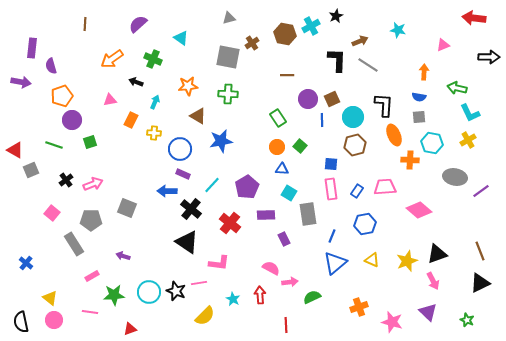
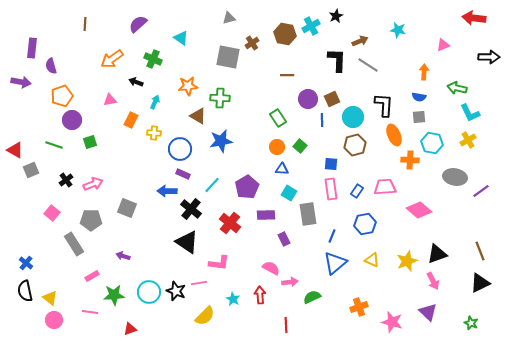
green cross at (228, 94): moved 8 px left, 4 px down
green star at (467, 320): moved 4 px right, 3 px down
black semicircle at (21, 322): moved 4 px right, 31 px up
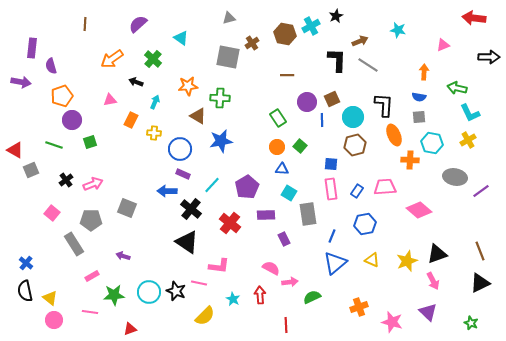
green cross at (153, 59): rotated 18 degrees clockwise
purple circle at (308, 99): moved 1 px left, 3 px down
pink L-shape at (219, 263): moved 3 px down
pink line at (199, 283): rotated 21 degrees clockwise
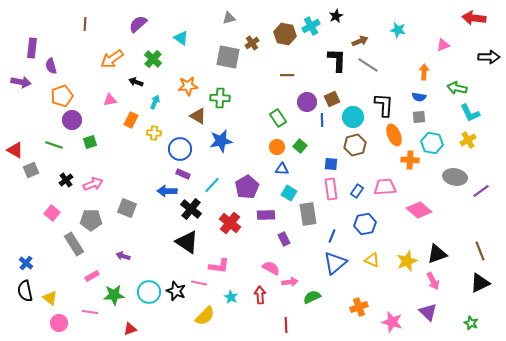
cyan star at (233, 299): moved 2 px left, 2 px up
pink circle at (54, 320): moved 5 px right, 3 px down
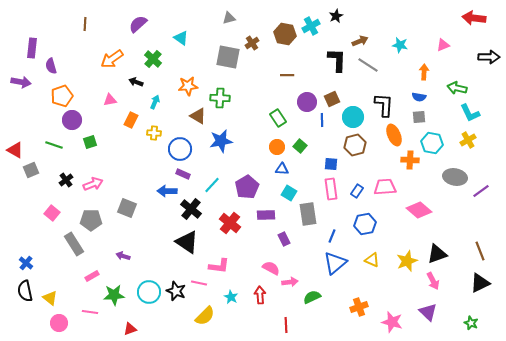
cyan star at (398, 30): moved 2 px right, 15 px down
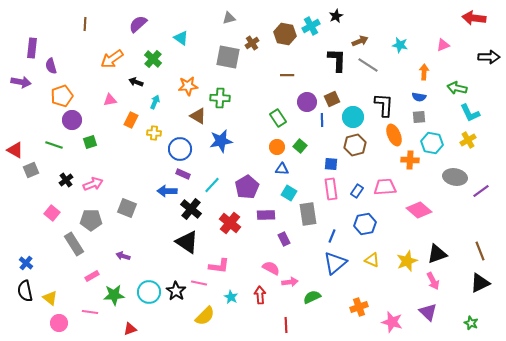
black star at (176, 291): rotated 12 degrees clockwise
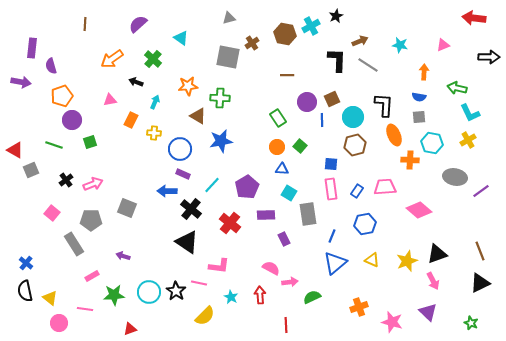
pink line at (90, 312): moved 5 px left, 3 px up
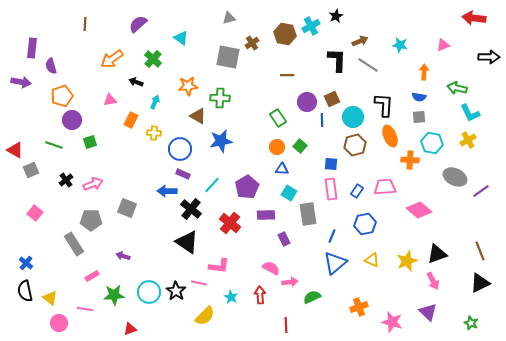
orange ellipse at (394, 135): moved 4 px left, 1 px down
gray ellipse at (455, 177): rotated 15 degrees clockwise
pink square at (52, 213): moved 17 px left
